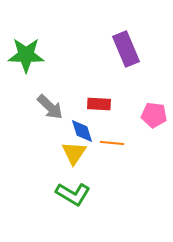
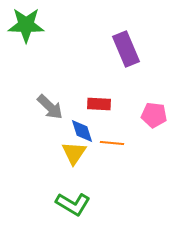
green star: moved 30 px up
green L-shape: moved 10 px down
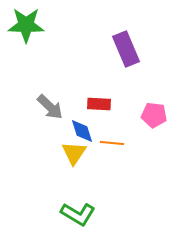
green L-shape: moved 5 px right, 10 px down
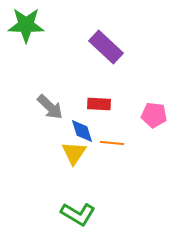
purple rectangle: moved 20 px left, 2 px up; rotated 24 degrees counterclockwise
